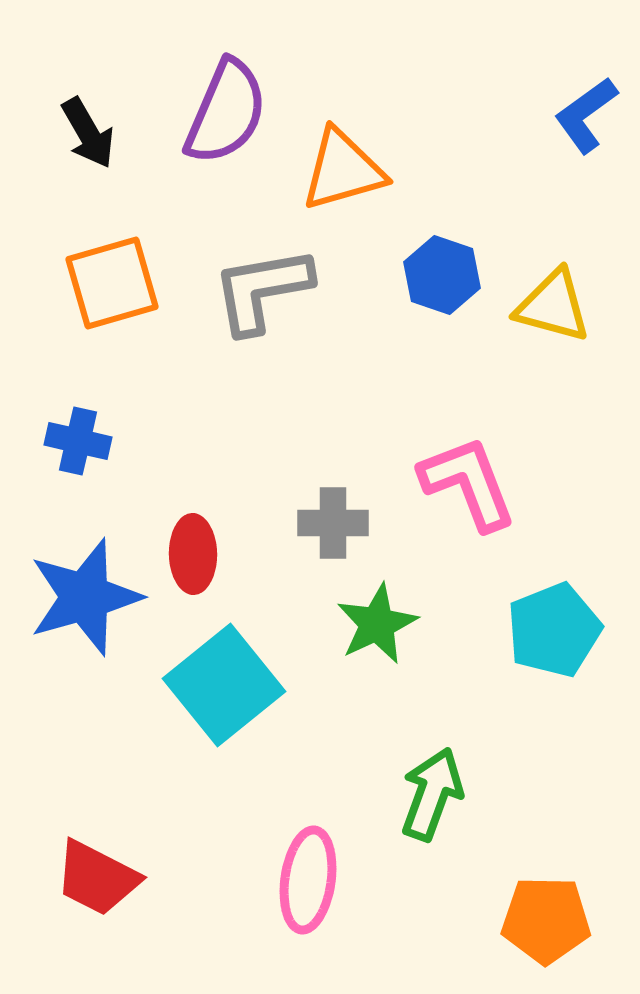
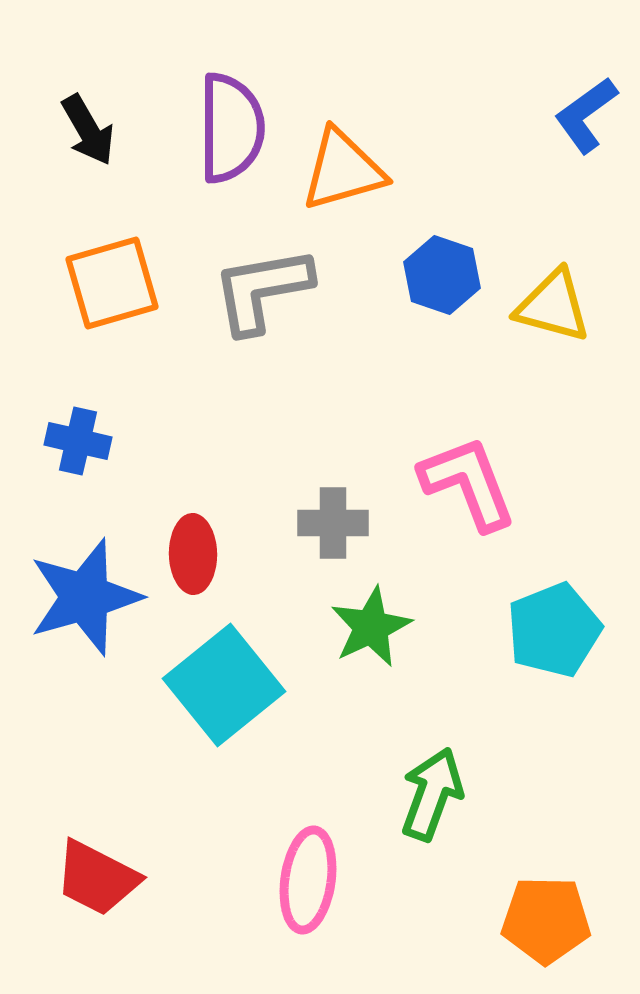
purple semicircle: moved 5 px right, 16 px down; rotated 23 degrees counterclockwise
black arrow: moved 3 px up
green star: moved 6 px left, 3 px down
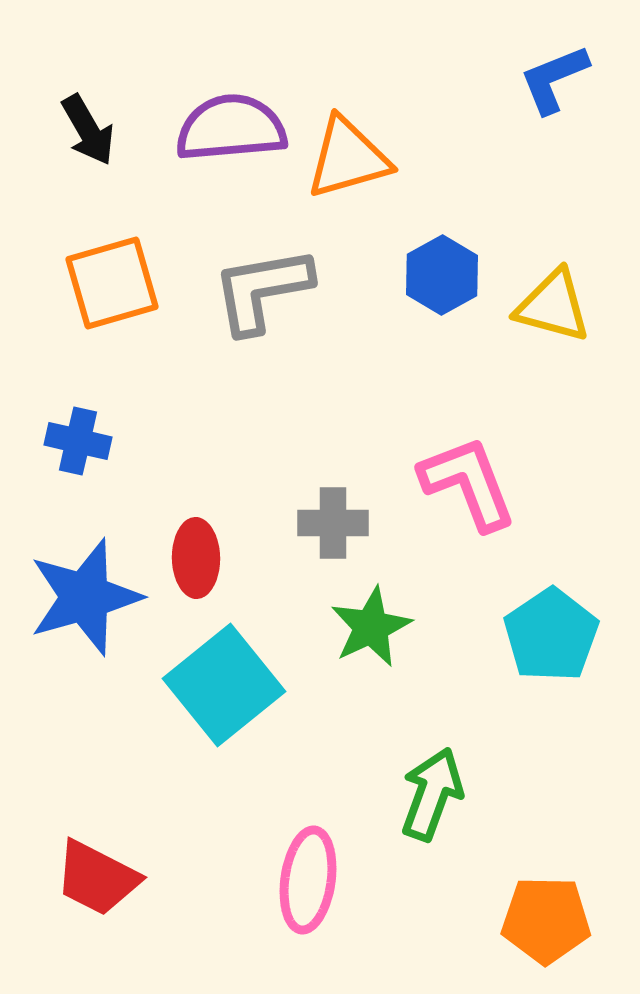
blue L-shape: moved 32 px left, 36 px up; rotated 14 degrees clockwise
purple semicircle: rotated 95 degrees counterclockwise
orange triangle: moved 5 px right, 12 px up
blue hexagon: rotated 12 degrees clockwise
red ellipse: moved 3 px right, 4 px down
cyan pentagon: moved 3 px left, 5 px down; rotated 12 degrees counterclockwise
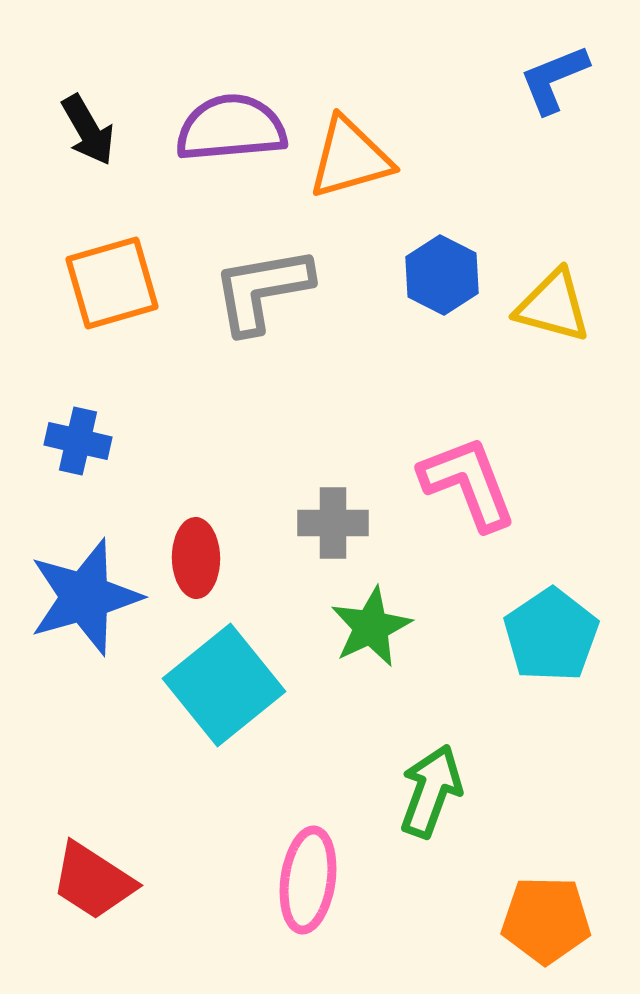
orange triangle: moved 2 px right
blue hexagon: rotated 4 degrees counterclockwise
green arrow: moved 1 px left, 3 px up
red trapezoid: moved 4 px left, 3 px down; rotated 6 degrees clockwise
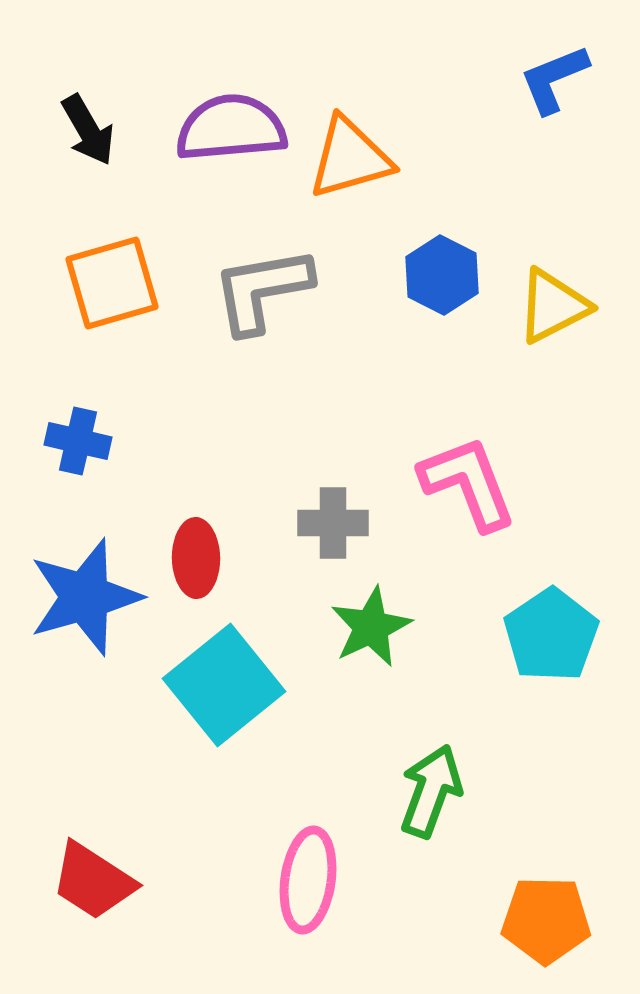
yellow triangle: rotated 42 degrees counterclockwise
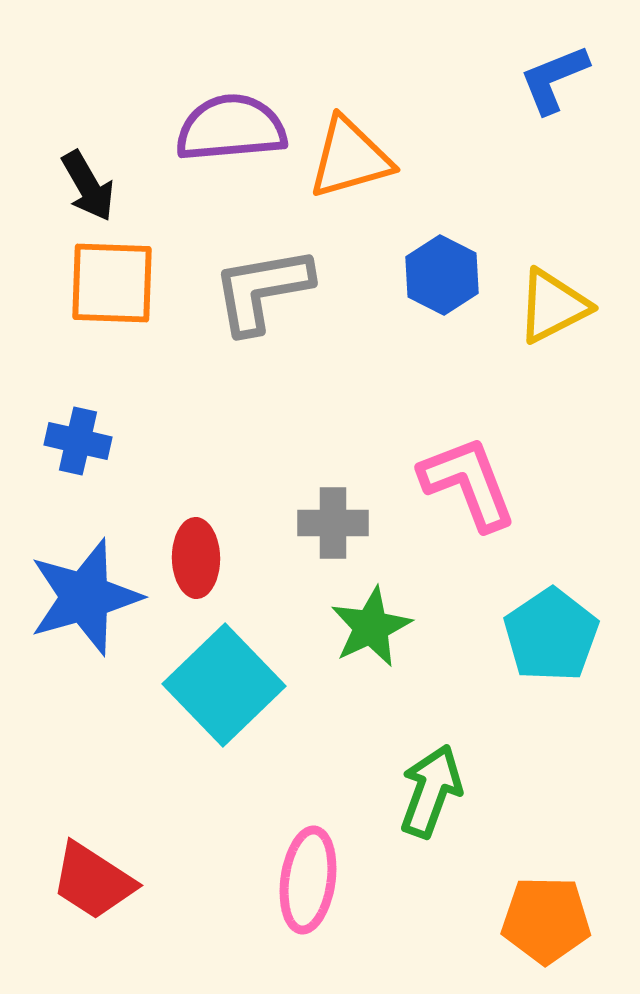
black arrow: moved 56 px down
orange square: rotated 18 degrees clockwise
cyan square: rotated 5 degrees counterclockwise
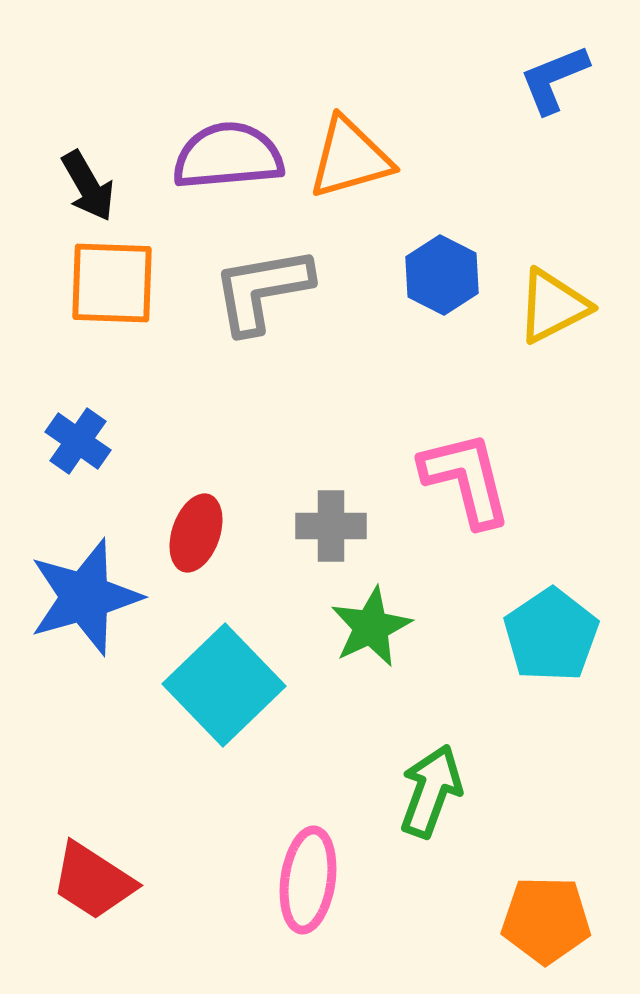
purple semicircle: moved 3 px left, 28 px down
blue cross: rotated 22 degrees clockwise
pink L-shape: moved 2 px left, 4 px up; rotated 7 degrees clockwise
gray cross: moved 2 px left, 3 px down
red ellipse: moved 25 px up; rotated 20 degrees clockwise
